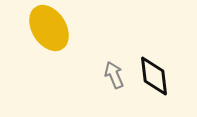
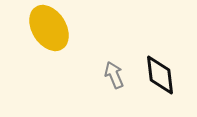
black diamond: moved 6 px right, 1 px up
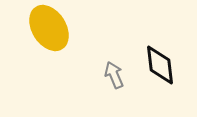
black diamond: moved 10 px up
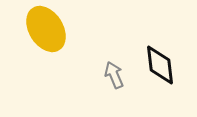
yellow ellipse: moved 3 px left, 1 px down
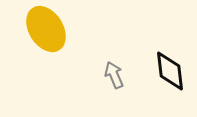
black diamond: moved 10 px right, 6 px down
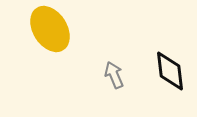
yellow ellipse: moved 4 px right
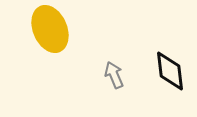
yellow ellipse: rotated 9 degrees clockwise
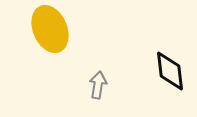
gray arrow: moved 16 px left, 10 px down; rotated 32 degrees clockwise
